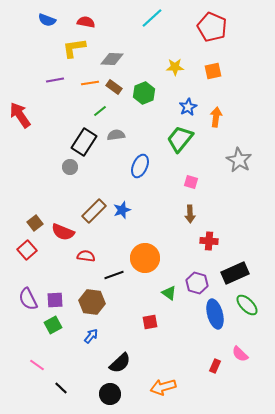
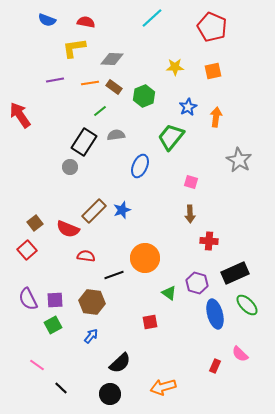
green hexagon at (144, 93): moved 3 px down
green trapezoid at (180, 139): moved 9 px left, 2 px up
red semicircle at (63, 232): moved 5 px right, 3 px up
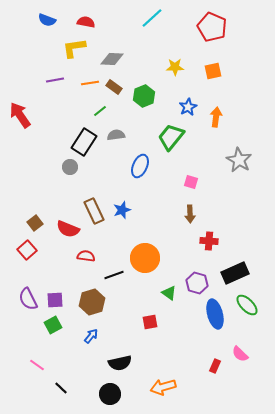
brown rectangle at (94, 211): rotated 70 degrees counterclockwise
brown hexagon at (92, 302): rotated 25 degrees counterclockwise
black semicircle at (120, 363): rotated 30 degrees clockwise
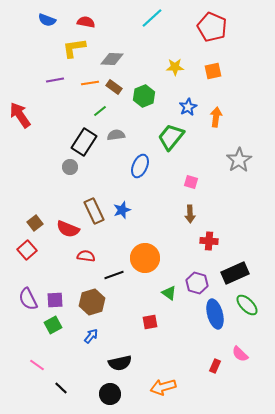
gray star at (239, 160): rotated 10 degrees clockwise
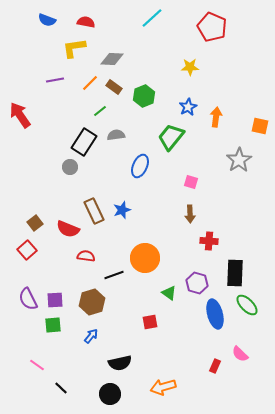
yellow star at (175, 67): moved 15 px right
orange square at (213, 71): moved 47 px right, 55 px down; rotated 24 degrees clockwise
orange line at (90, 83): rotated 36 degrees counterclockwise
black rectangle at (235, 273): rotated 64 degrees counterclockwise
green square at (53, 325): rotated 24 degrees clockwise
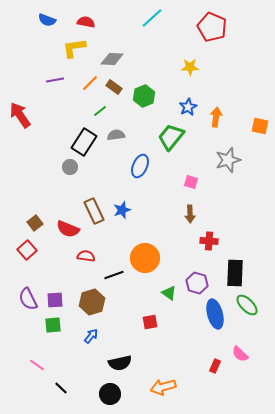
gray star at (239, 160): moved 11 px left; rotated 15 degrees clockwise
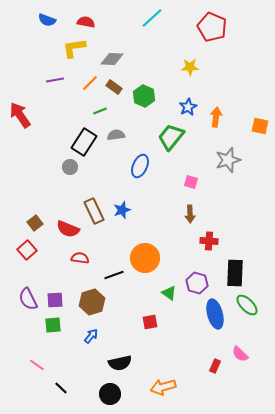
green hexagon at (144, 96): rotated 15 degrees counterclockwise
green line at (100, 111): rotated 16 degrees clockwise
red semicircle at (86, 256): moved 6 px left, 2 px down
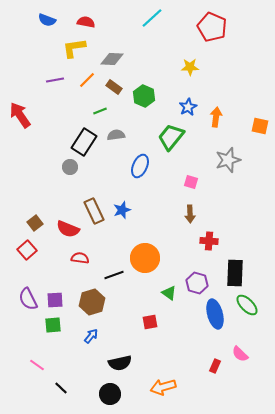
orange line at (90, 83): moved 3 px left, 3 px up
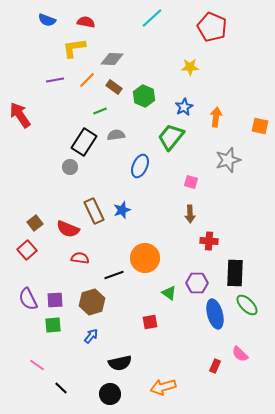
blue star at (188, 107): moved 4 px left
purple hexagon at (197, 283): rotated 15 degrees counterclockwise
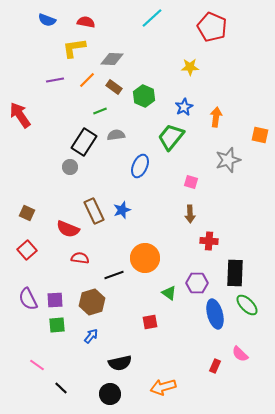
orange square at (260, 126): moved 9 px down
brown square at (35, 223): moved 8 px left, 10 px up; rotated 28 degrees counterclockwise
green square at (53, 325): moved 4 px right
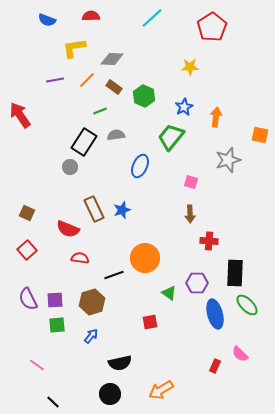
red semicircle at (86, 22): moved 5 px right, 6 px up; rotated 12 degrees counterclockwise
red pentagon at (212, 27): rotated 16 degrees clockwise
brown rectangle at (94, 211): moved 2 px up
orange arrow at (163, 387): moved 2 px left, 3 px down; rotated 15 degrees counterclockwise
black line at (61, 388): moved 8 px left, 14 px down
